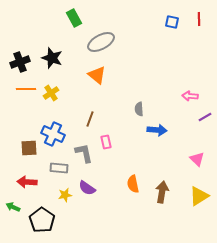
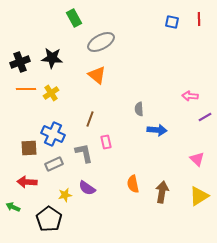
black star: rotated 15 degrees counterclockwise
gray rectangle: moved 5 px left, 4 px up; rotated 30 degrees counterclockwise
black pentagon: moved 7 px right, 1 px up
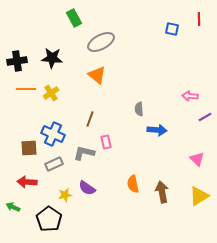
blue square: moved 7 px down
black cross: moved 3 px left, 1 px up; rotated 12 degrees clockwise
gray L-shape: rotated 65 degrees counterclockwise
brown arrow: rotated 20 degrees counterclockwise
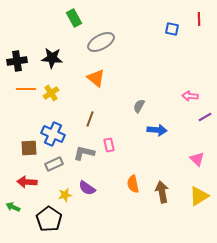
orange triangle: moved 1 px left, 3 px down
gray semicircle: moved 3 px up; rotated 32 degrees clockwise
pink rectangle: moved 3 px right, 3 px down
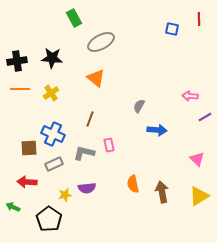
orange line: moved 6 px left
purple semicircle: rotated 42 degrees counterclockwise
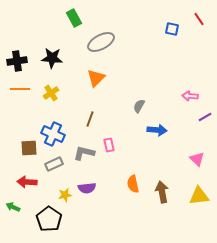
red line: rotated 32 degrees counterclockwise
orange triangle: rotated 36 degrees clockwise
yellow triangle: rotated 25 degrees clockwise
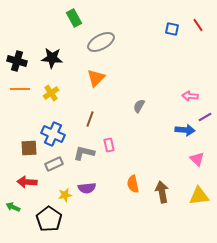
red line: moved 1 px left, 6 px down
black cross: rotated 24 degrees clockwise
blue arrow: moved 28 px right
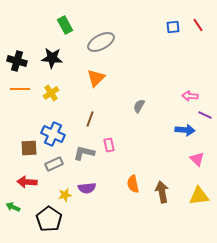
green rectangle: moved 9 px left, 7 px down
blue square: moved 1 px right, 2 px up; rotated 16 degrees counterclockwise
purple line: moved 2 px up; rotated 56 degrees clockwise
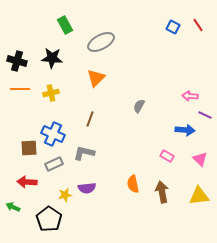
blue square: rotated 32 degrees clockwise
yellow cross: rotated 21 degrees clockwise
pink rectangle: moved 58 px right, 11 px down; rotated 48 degrees counterclockwise
pink triangle: moved 3 px right
